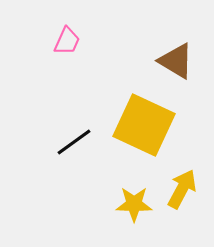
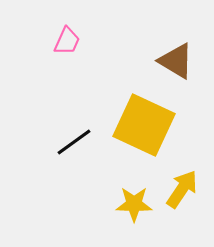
yellow arrow: rotated 6 degrees clockwise
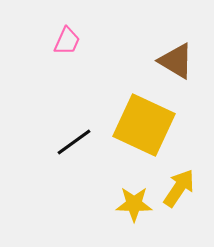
yellow arrow: moved 3 px left, 1 px up
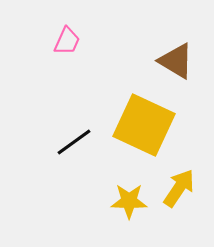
yellow star: moved 5 px left, 3 px up
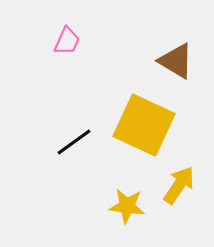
yellow arrow: moved 3 px up
yellow star: moved 2 px left, 5 px down; rotated 6 degrees clockwise
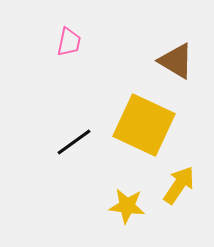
pink trapezoid: moved 2 px right, 1 px down; rotated 12 degrees counterclockwise
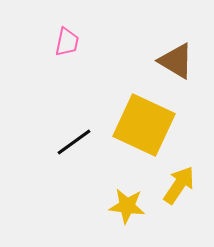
pink trapezoid: moved 2 px left
